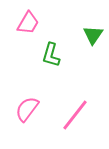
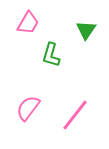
green triangle: moved 7 px left, 5 px up
pink semicircle: moved 1 px right, 1 px up
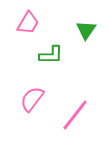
green L-shape: rotated 105 degrees counterclockwise
pink semicircle: moved 4 px right, 9 px up
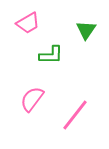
pink trapezoid: rotated 30 degrees clockwise
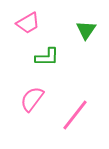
green L-shape: moved 4 px left, 2 px down
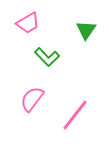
green L-shape: rotated 45 degrees clockwise
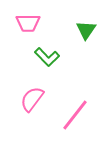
pink trapezoid: rotated 30 degrees clockwise
